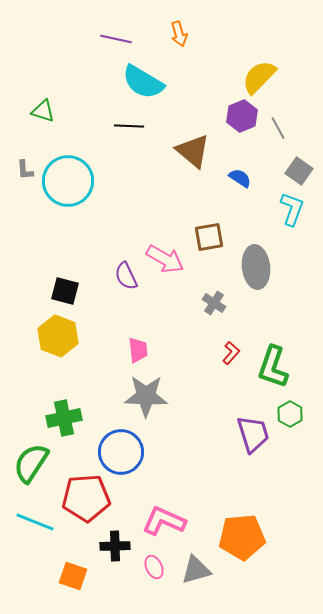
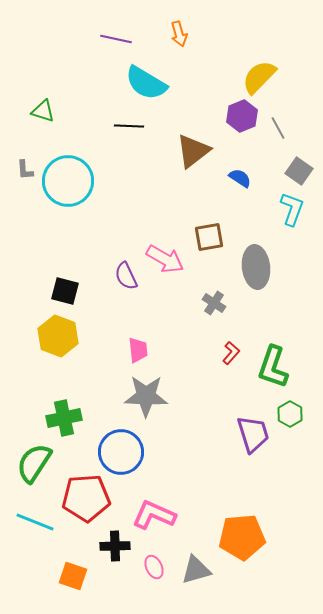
cyan semicircle: moved 3 px right, 1 px down
brown triangle: rotated 42 degrees clockwise
green semicircle: moved 3 px right
pink L-shape: moved 10 px left, 6 px up
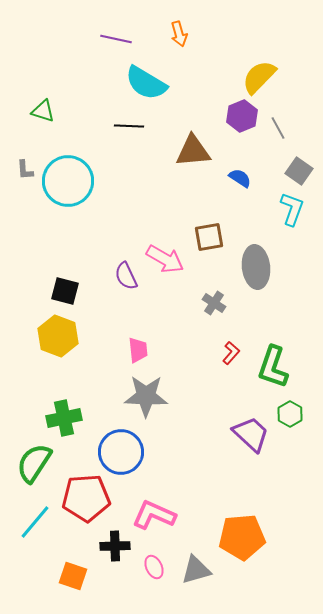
brown triangle: rotated 33 degrees clockwise
purple trapezoid: moved 2 px left; rotated 30 degrees counterclockwise
cyan line: rotated 72 degrees counterclockwise
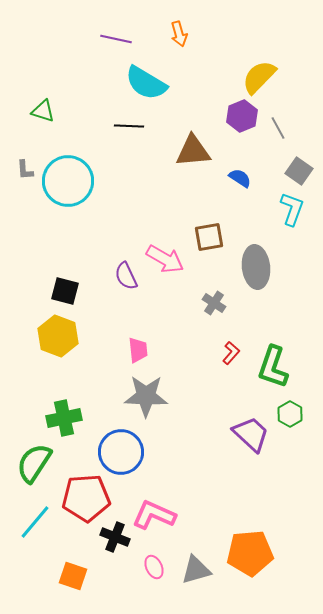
orange pentagon: moved 8 px right, 16 px down
black cross: moved 9 px up; rotated 24 degrees clockwise
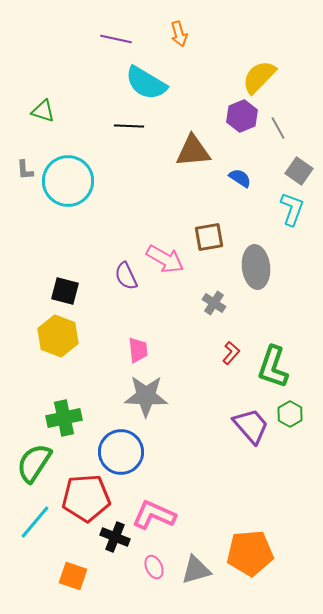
purple trapezoid: moved 8 px up; rotated 6 degrees clockwise
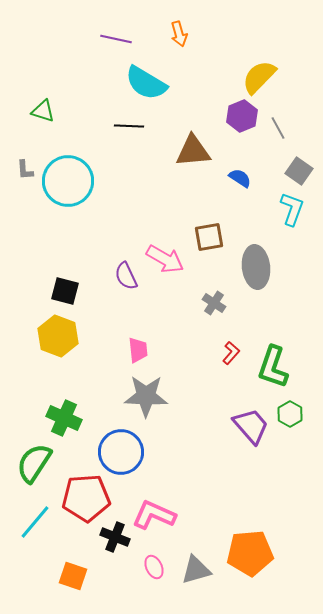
green cross: rotated 36 degrees clockwise
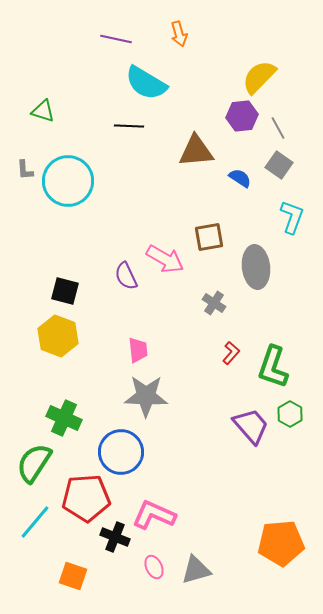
purple hexagon: rotated 16 degrees clockwise
brown triangle: moved 3 px right
gray square: moved 20 px left, 6 px up
cyan L-shape: moved 8 px down
orange pentagon: moved 31 px right, 10 px up
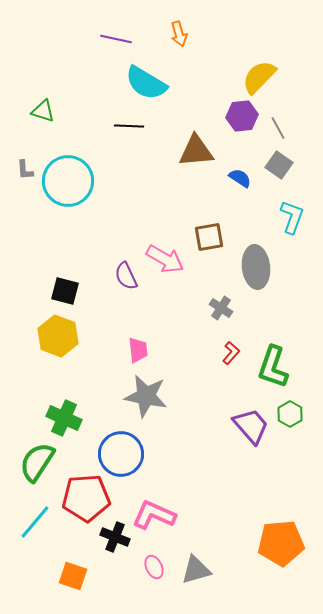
gray cross: moved 7 px right, 5 px down
gray star: rotated 9 degrees clockwise
blue circle: moved 2 px down
green semicircle: moved 3 px right, 1 px up
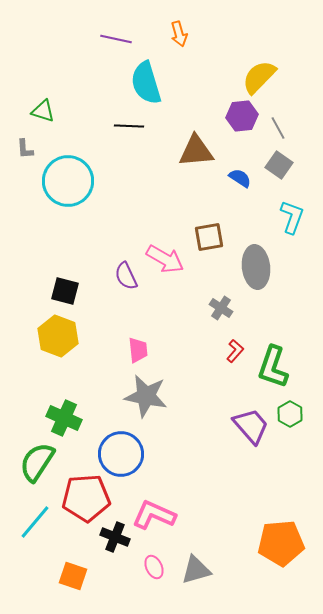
cyan semicircle: rotated 42 degrees clockwise
gray L-shape: moved 21 px up
red L-shape: moved 4 px right, 2 px up
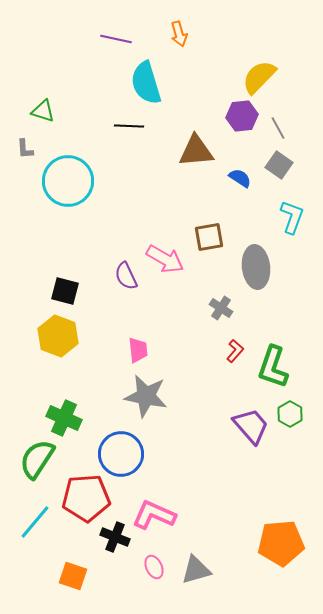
green semicircle: moved 3 px up
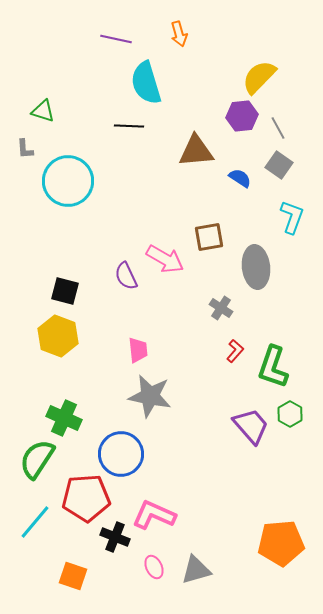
gray star: moved 4 px right
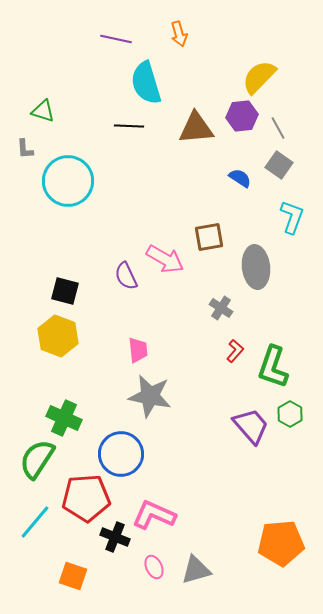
brown triangle: moved 23 px up
